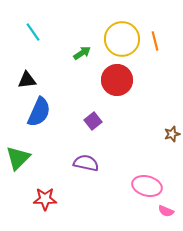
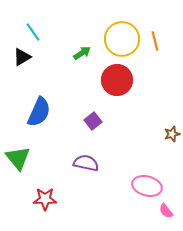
black triangle: moved 5 px left, 23 px up; rotated 24 degrees counterclockwise
green triangle: rotated 24 degrees counterclockwise
pink semicircle: rotated 28 degrees clockwise
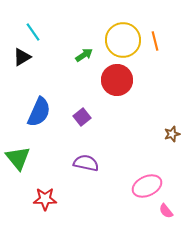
yellow circle: moved 1 px right, 1 px down
green arrow: moved 2 px right, 2 px down
purple square: moved 11 px left, 4 px up
pink ellipse: rotated 40 degrees counterclockwise
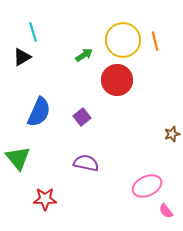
cyan line: rotated 18 degrees clockwise
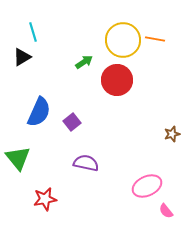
orange line: moved 2 px up; rotated 66 degrees counterclockwise
green arrow: moved 7 px down
purple square: moved 10 px left, 5 px down
red star: rotated 10 degrees counterclockwise
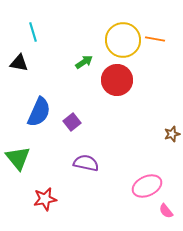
black triangle: moved 3 px left, 6 px down; rotated 42 degrees clockwise
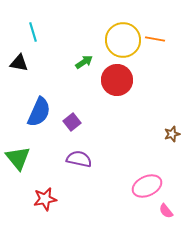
purple semicircle: moved 7 px left, 4 px up
